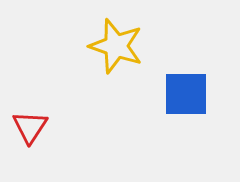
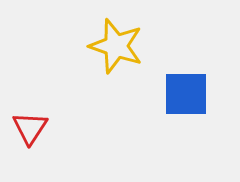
red triangle: moved 1 px down
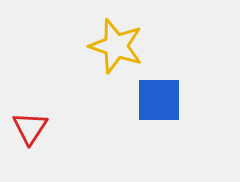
blue square: moved 27 px left, 6 px down
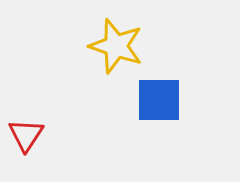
red triangle: moved 4 px left, 7 px down
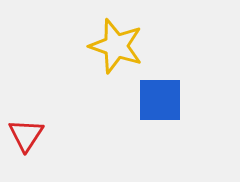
blue square: moved 1 px right
